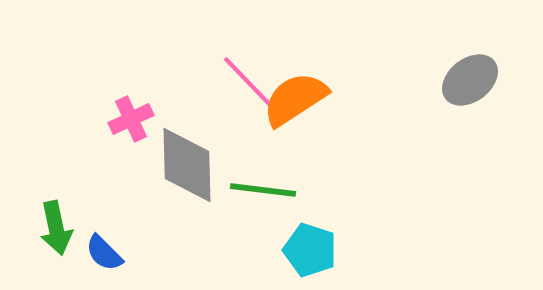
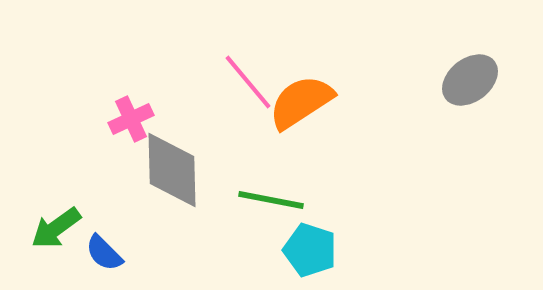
pink line: rotated 4 degrees clockwise
orange semicircle: moved 6 px right, 3 px down
gray diamond: moved 15 px left, 5 px down
green line: moved 8 px right, 10 px down; rotated 4 degrees clockwise
green arrow: rotated 66 degrees clockwise
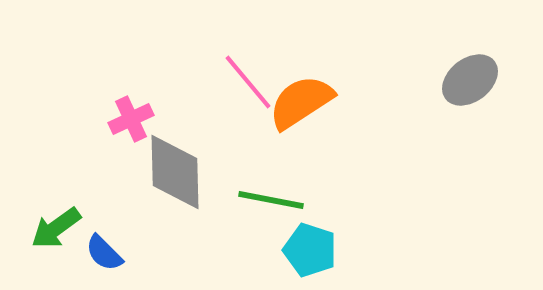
gray diamond: moved 3 px right, 2 px down
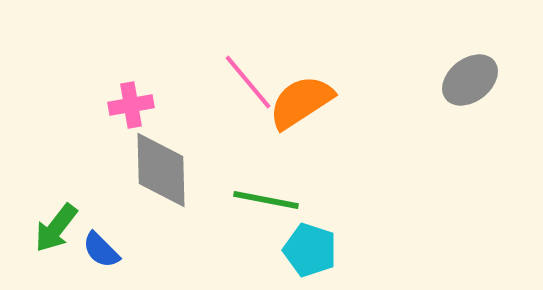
pink cross: moved 14 px up; rotated 15 degrees clockwise
gray diamond: moved 14 px left, 2 px up
green line: moved 5 px left
green arrow: rotated 16 degrees counterclockwise
blue semicircle: moved 3 px left, 3 px up
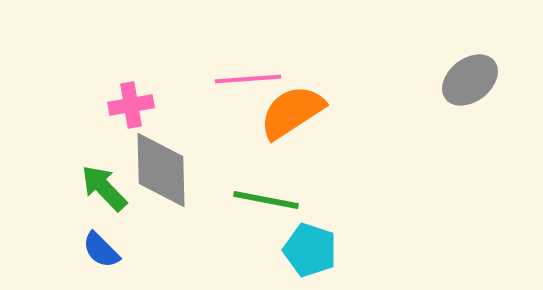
pink line: moved 3 px up; rotated 54 degrees counterclockwise
orange semicircle: moved 9 px left, 10 px down
green arrow: moved 48 px right, 40 px up; rotated 98 degrees clockwise
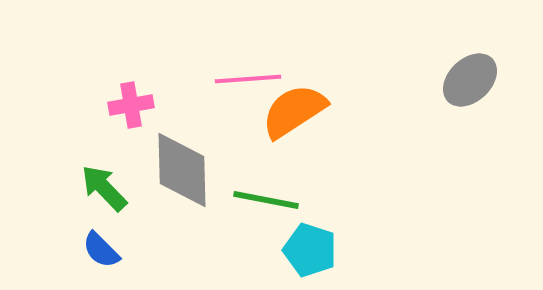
gray ellipse: rotated 6 degrees counterclockwise
orange semicircle: moved 2 px right, 1 px up
gray diamond: moved 21 px right
